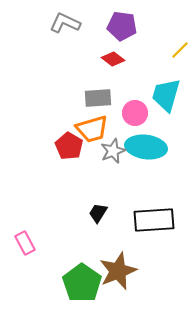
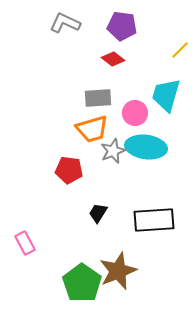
red pentagon: moved 24 px down; rotated 24 degrees counterclockwise
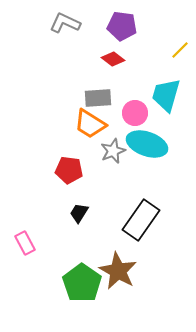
orange trapezoid: moved 2 px left, 5 px up; rotated 48 degrees clockwise
cyan ellipse: moved 1 px right, 3 px up; rotated 12 degrees clockwise
black trapezoid: moved 19 px left
black rectangle: moved 13 px left; rotated 51 degrees counterclockwise
brown star: rotated 21 degrees counterclockwise
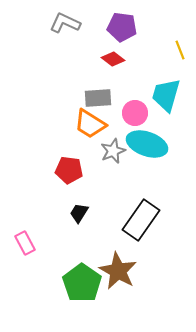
purple pentagon: moved 1 px down
yellow line: rotated 66 degrees counterclockwise
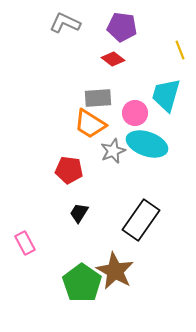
brown star: moved 3 px left
